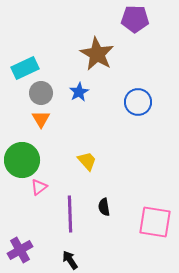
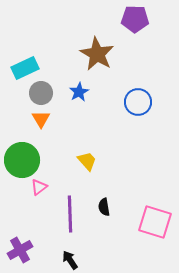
pink square: rotated 8 degrees clockwise
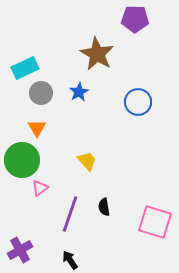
orange triangle: moved 4 px left, 9 px down
pink triangle: moved 1 px right, 1 px down
purple line: rotated 21 degrees clockwise
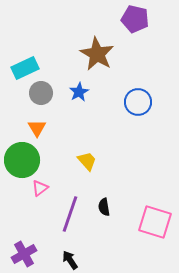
purple pentagon: rotated 12 degrees clockwise
purple cross: moved 4 px right, 4 px down
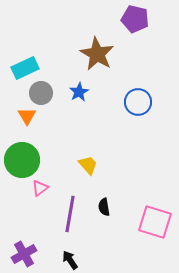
orange triangle: moved 10 px left, 12 px up
yellow trapezoid: moved 1 px right, 4 px down
purple line: rotated 9 degrees counterclockwise
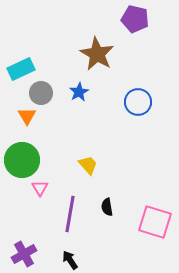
cyan rectangle: moved 4 px left, 1 px down
pink triangle: rotated 24 degrees counterclockwise
black semicircle: moved 3 px right
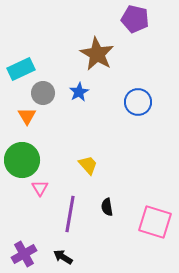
gray circle: moved 2 px right
black arrow: moved 7 px left, 3 px up; rotated 24 degrees counterclockwise
